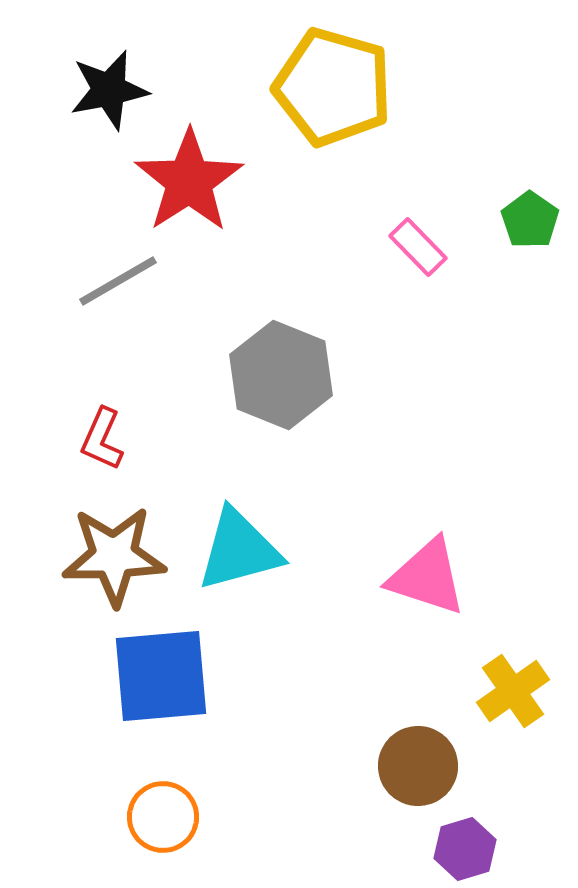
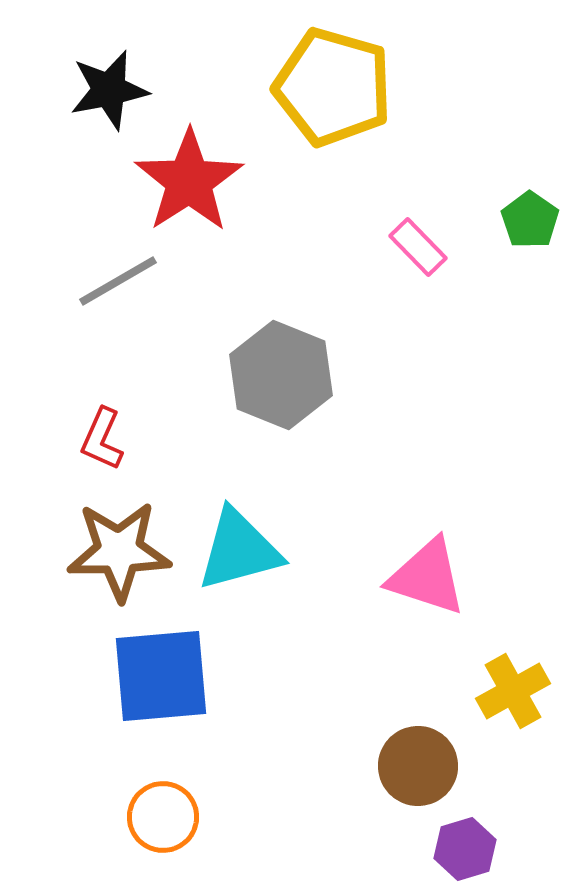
brown star: moved 5 px right, 5 px up
yellow cross: rotated 6 degrees clockwise
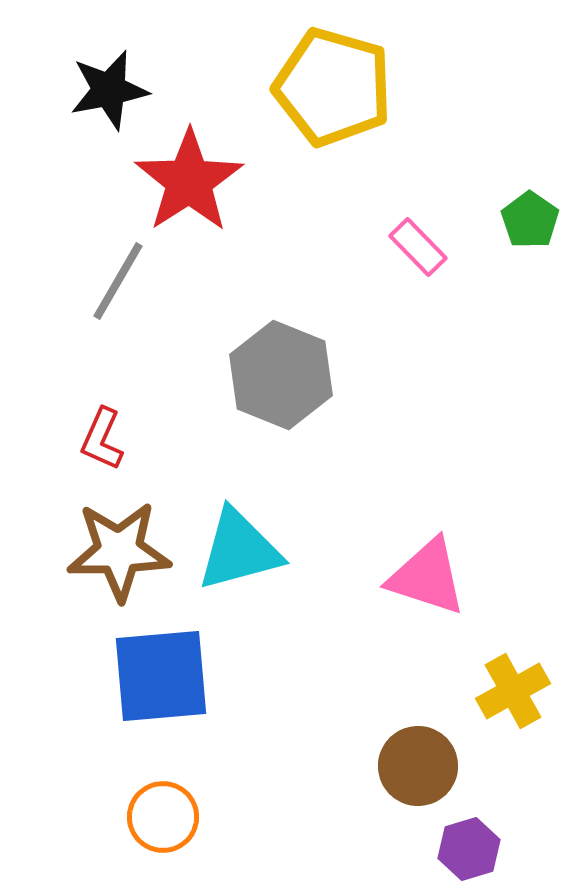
gray line: rotated 30 degrees counterclockwise
purple hexagon: moved 4 px right
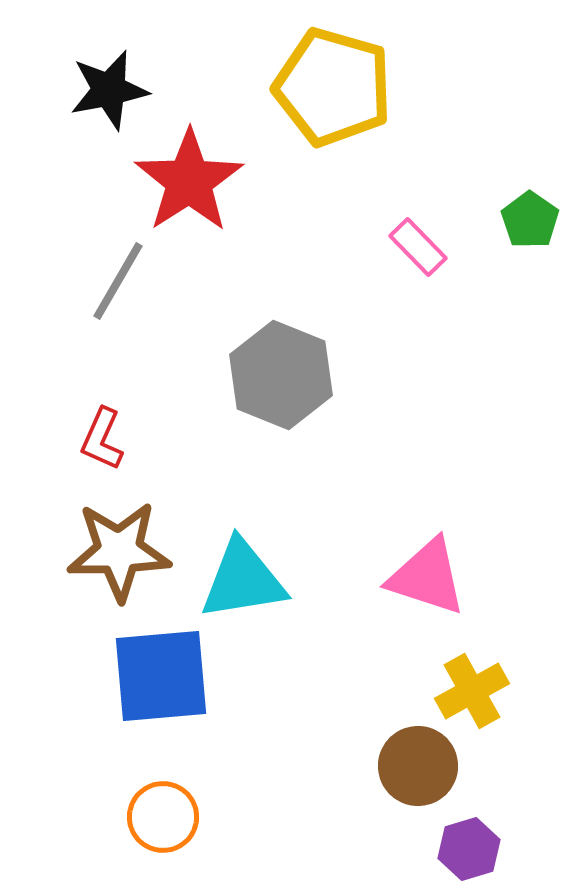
cyan triangle: moved 4 px right, 30 px down; rotated 6 degrees clockwise
yellow cross: moved 41 px left
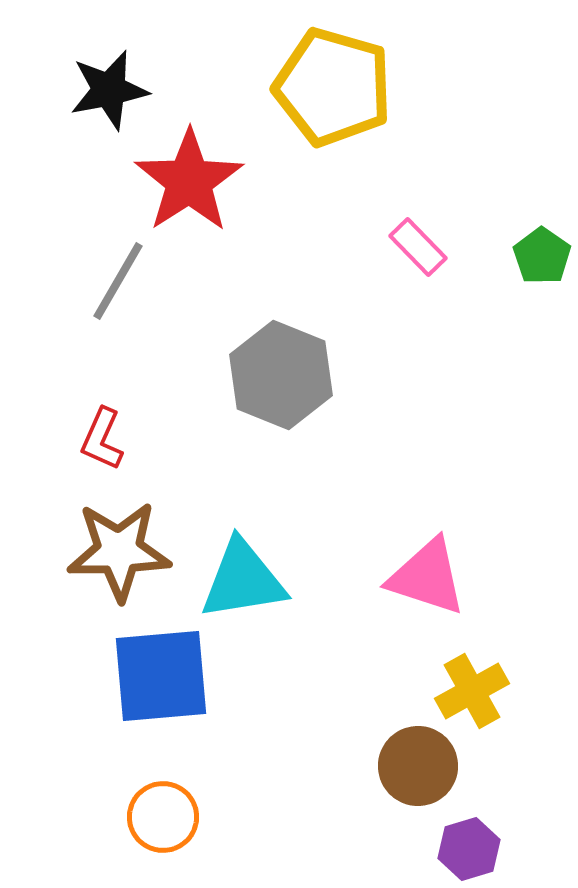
green pentagon: moved 12 px right, 36 px down
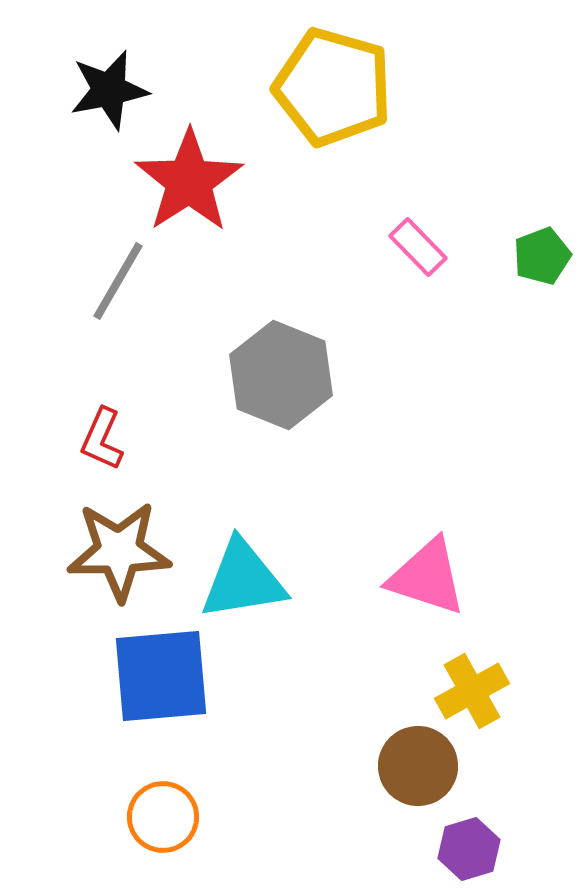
green pentagon: rotated 16 degrees clockwise
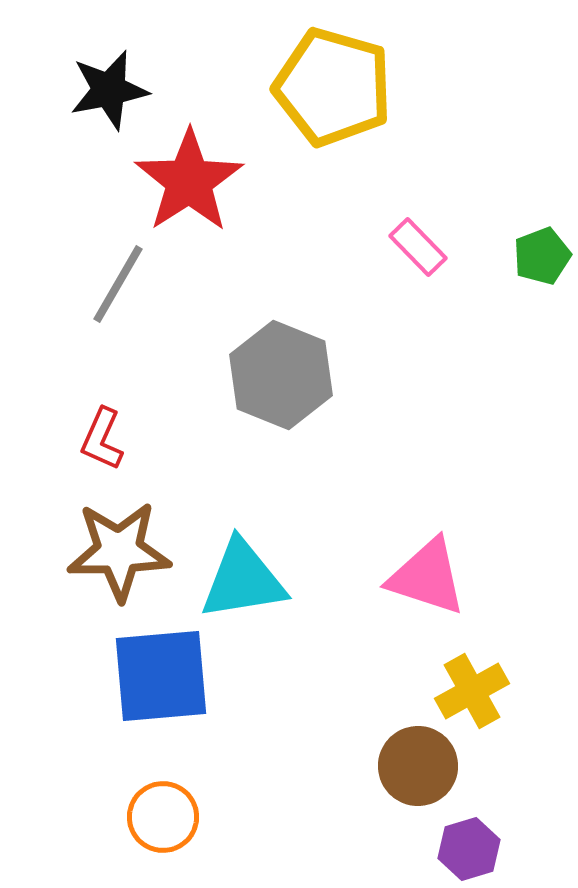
gray line: moved 3 px down
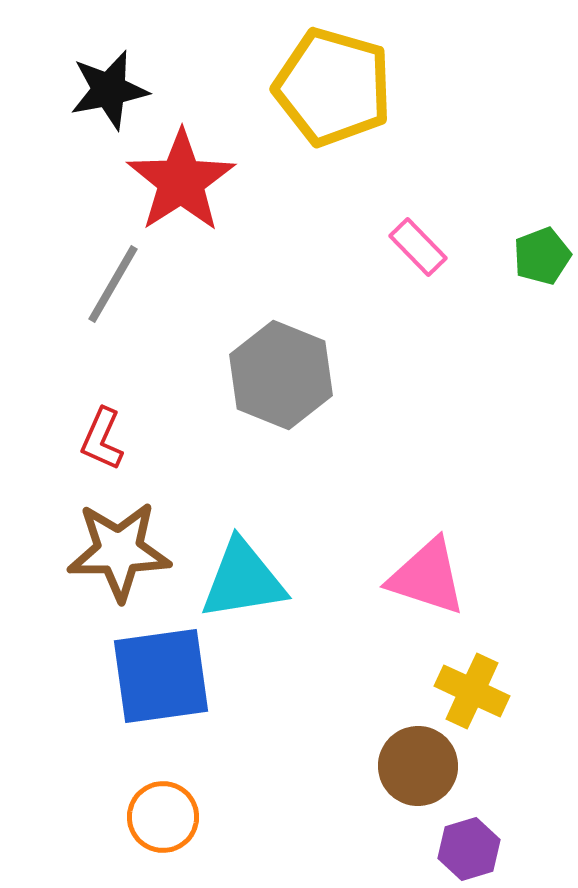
red star: moved 8 px left
gray line: moved 5 px left
blue square: rotated 3 degrees counterclockwise
yellow cross: rotated 36 degrees counterclockwise
